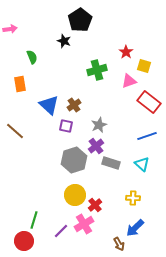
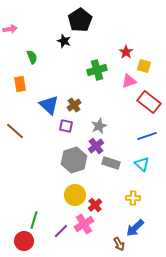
gray star: moved 1 px down
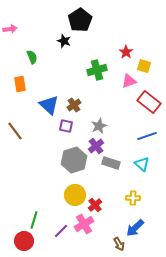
brown line: rotated 12 degrees clockwise
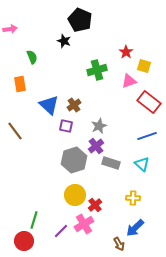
black pentagon: rotated 15 degrees counterclockwise
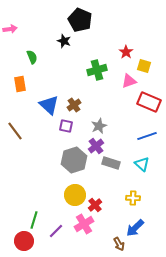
red rectangle: rotated 15 degrees counterclockwise
purple line: moved 5 px left
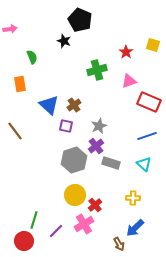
yellow square: moved 9 px right, 21 px up
cyan triangle: moved 2 px right
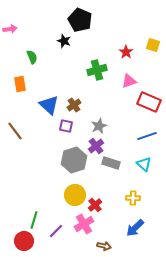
brown arrow: moved 15 px left, 2 px down; rotated 48 degrees counterclockwise
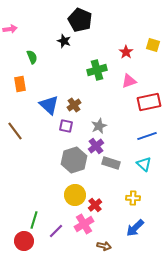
red rectangle: rotated 35 degrees counterclockwise
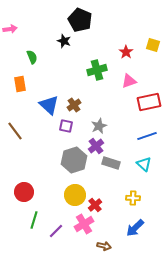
red circle: moved 49 px up
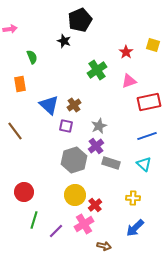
black pentagon: rotated 25 degrees clockwise
green cross: rotated 18 degrees counterclockwise
